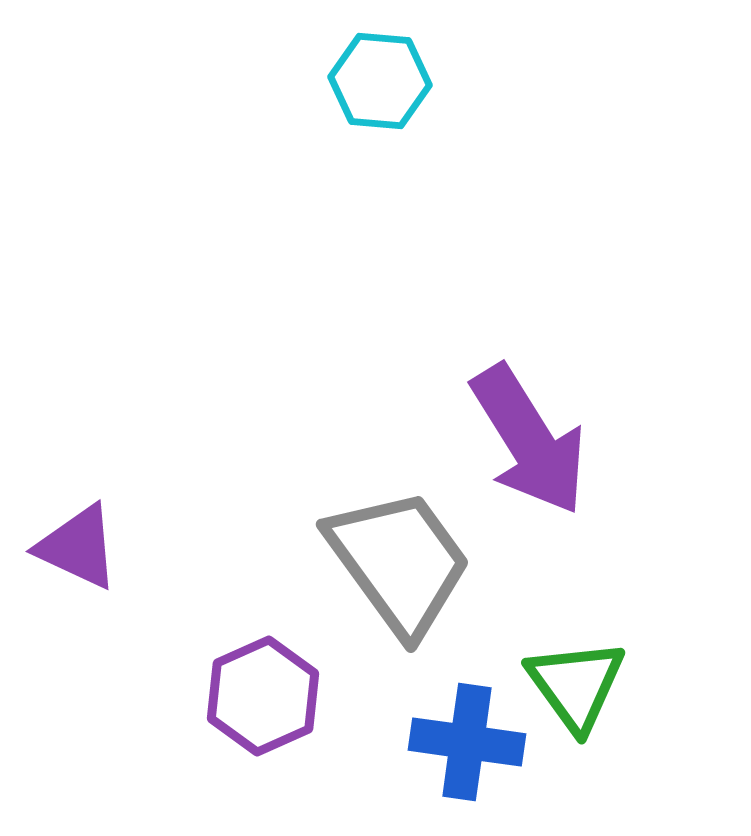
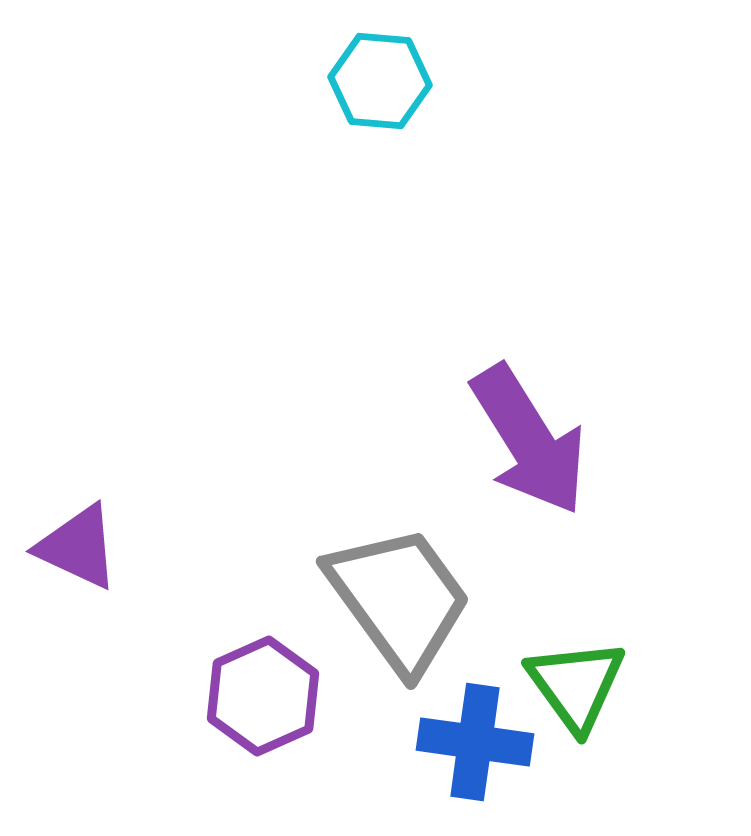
gray trapezoid: moved 37 px down
blue cross: moved 8 px right
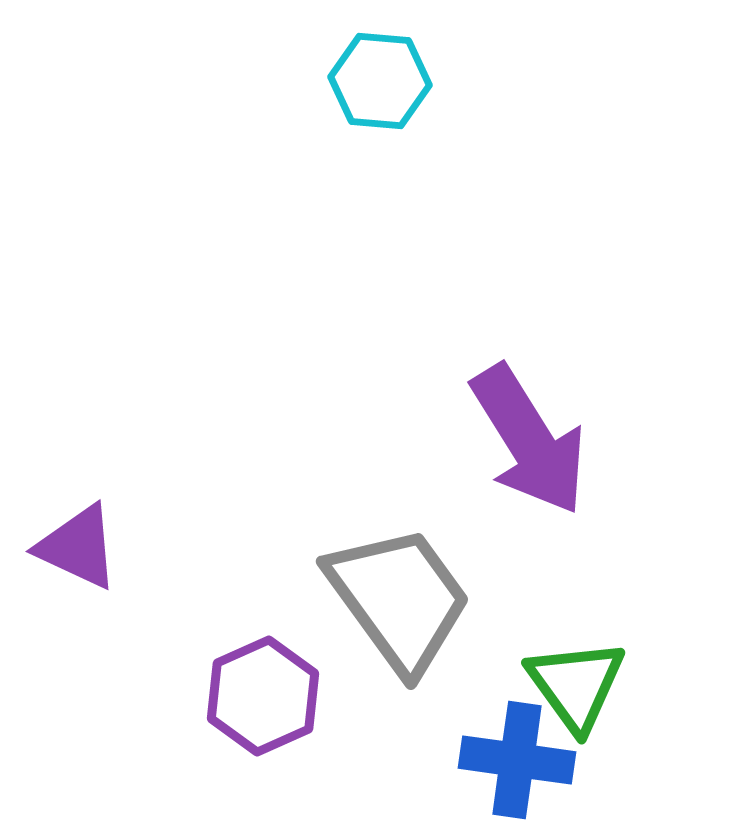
blue cross: moved 42 px right, 18 px down
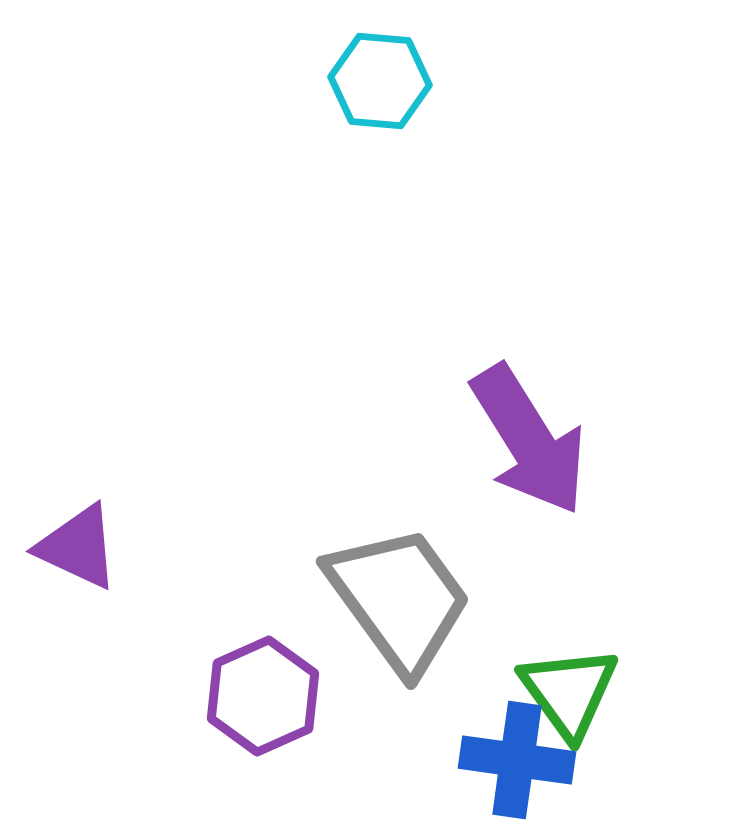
green triangle: moved 7 px left, 7 px down
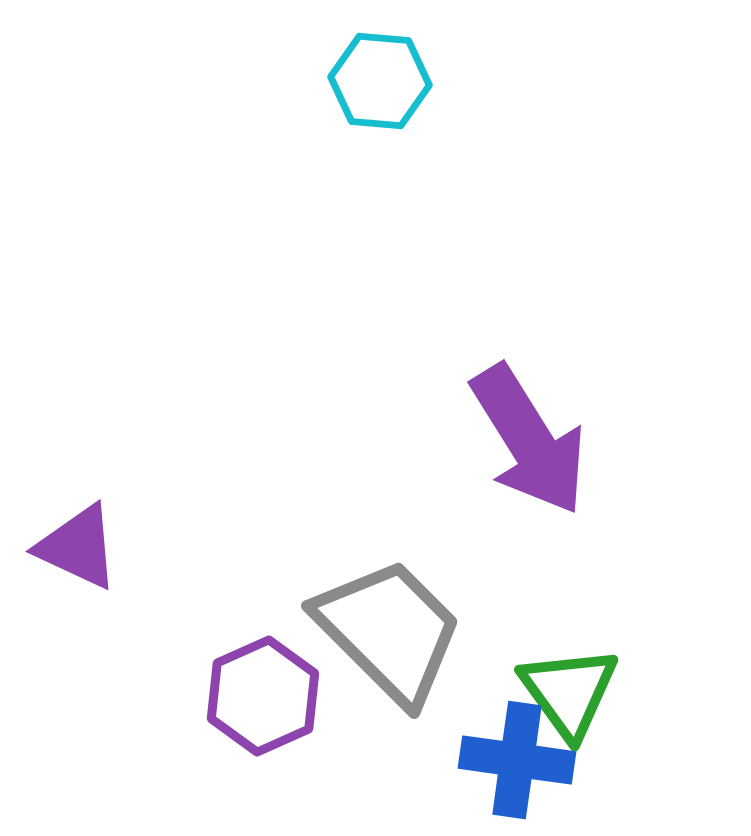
gray trapezoid: moved 10 px left, 32 px down; rotated 9 degrees counterclockwise
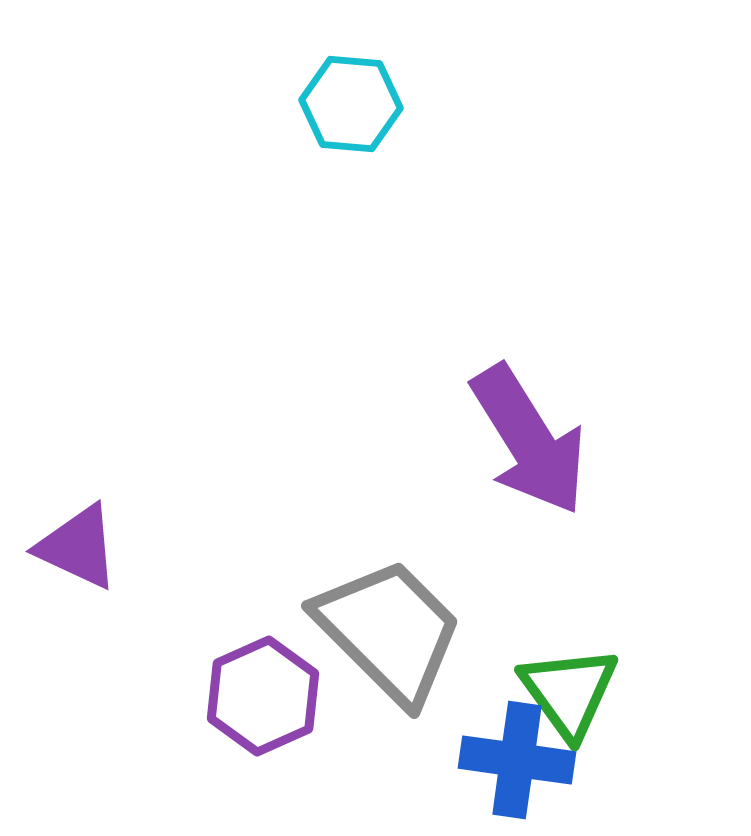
cyan hexagon: moved 29 px left, 23 px down
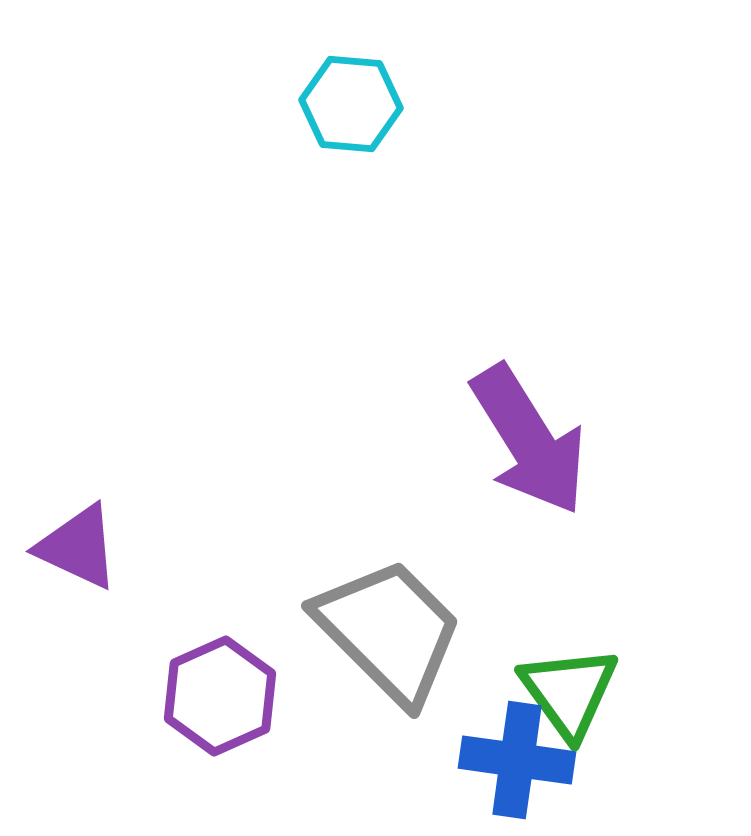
purple hexagon: moved 43 px left
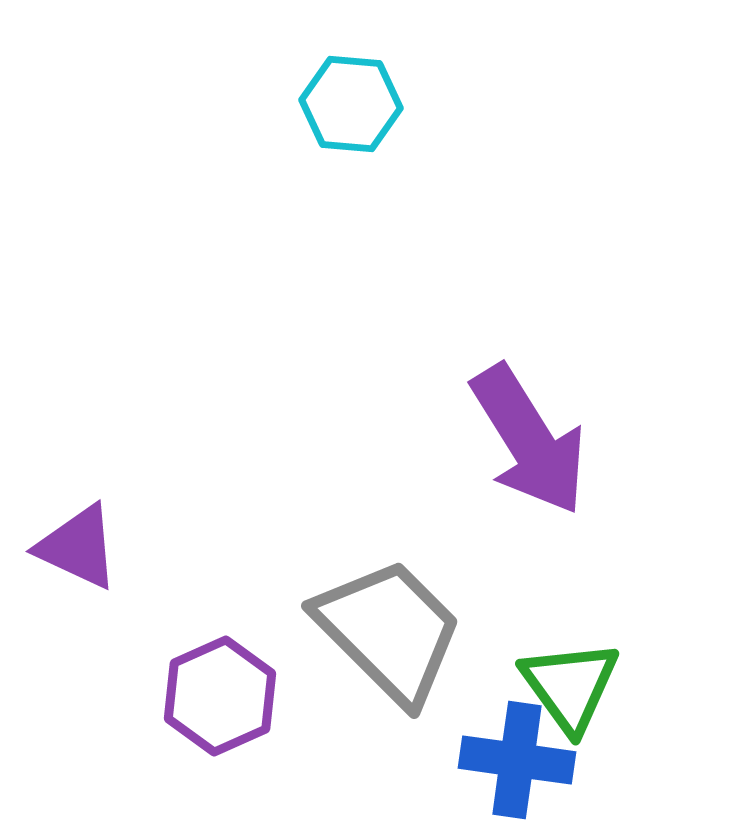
green triangle: moved 1 px right, 6 px up
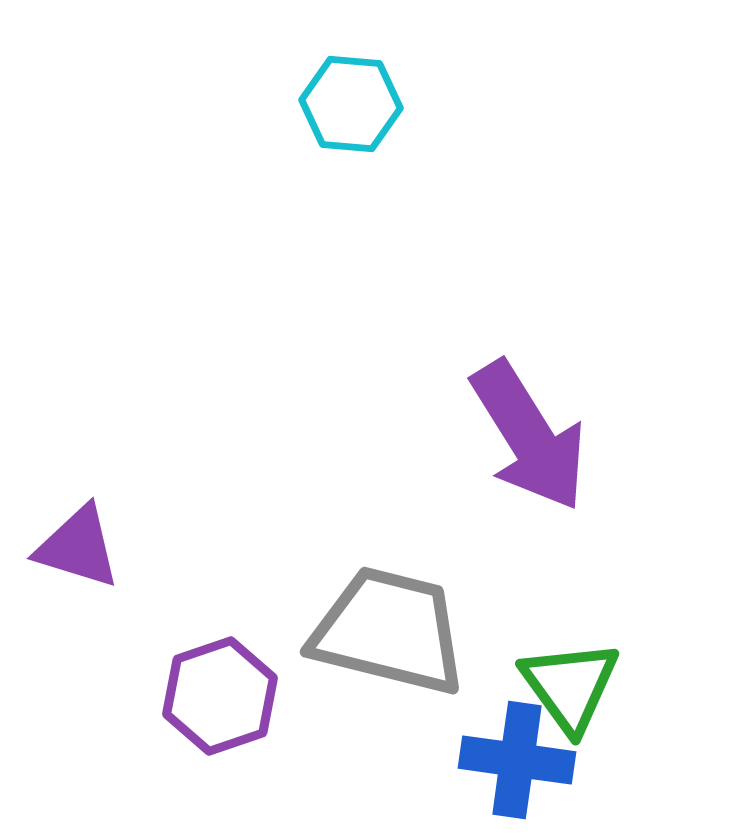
purple arrow: moved 4 px up
purple triangle: rotated 8 degrees counterclockwise
gray trapezoid: rotated 31 degrees counterclockwise
purple hexagon: rotated 5 degrees clockwise
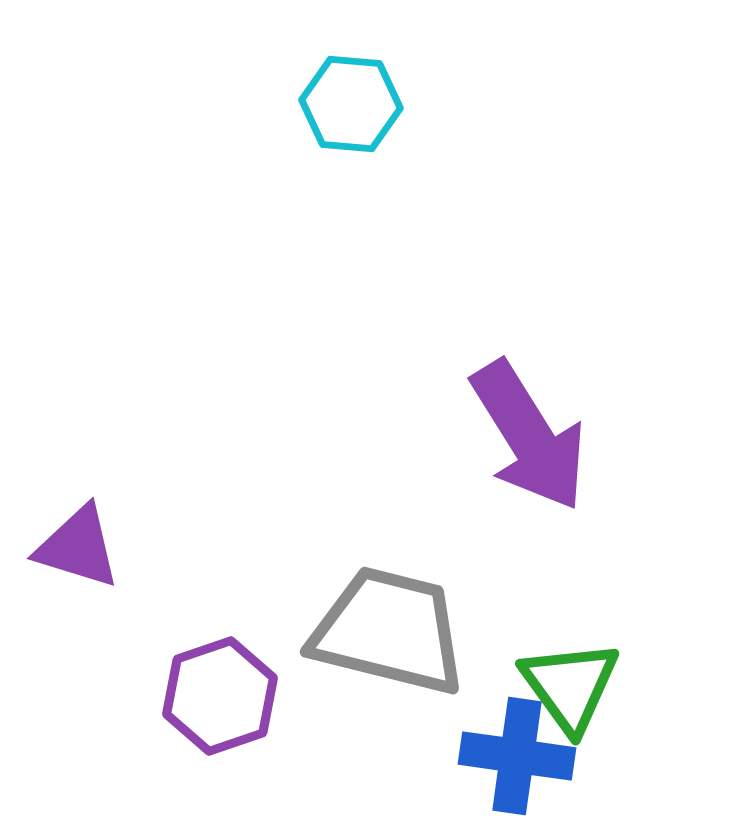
blue cross: moved 4 px up
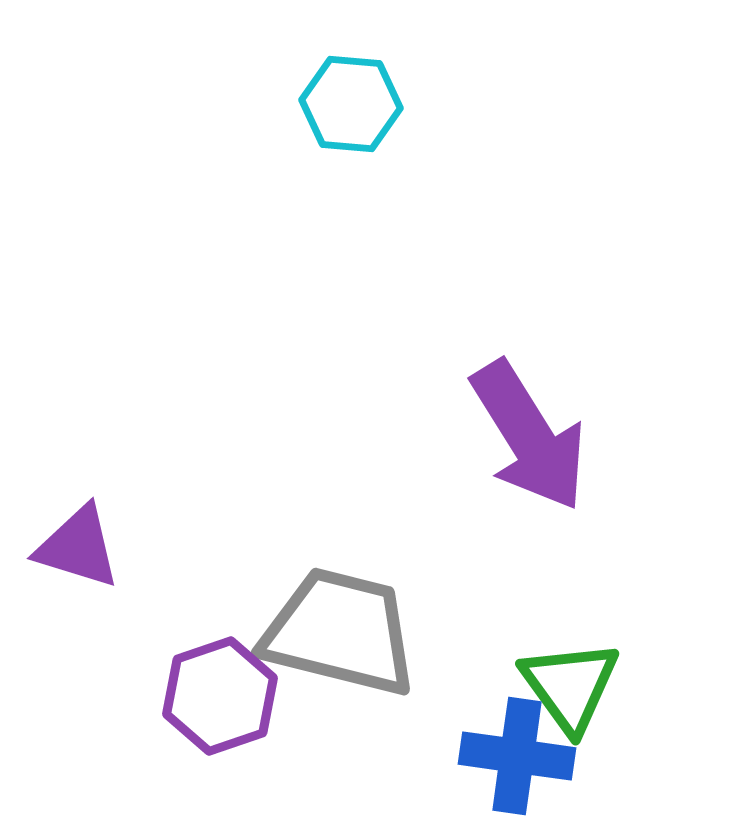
gray trapezoid: moved 49 px left, 1 px down
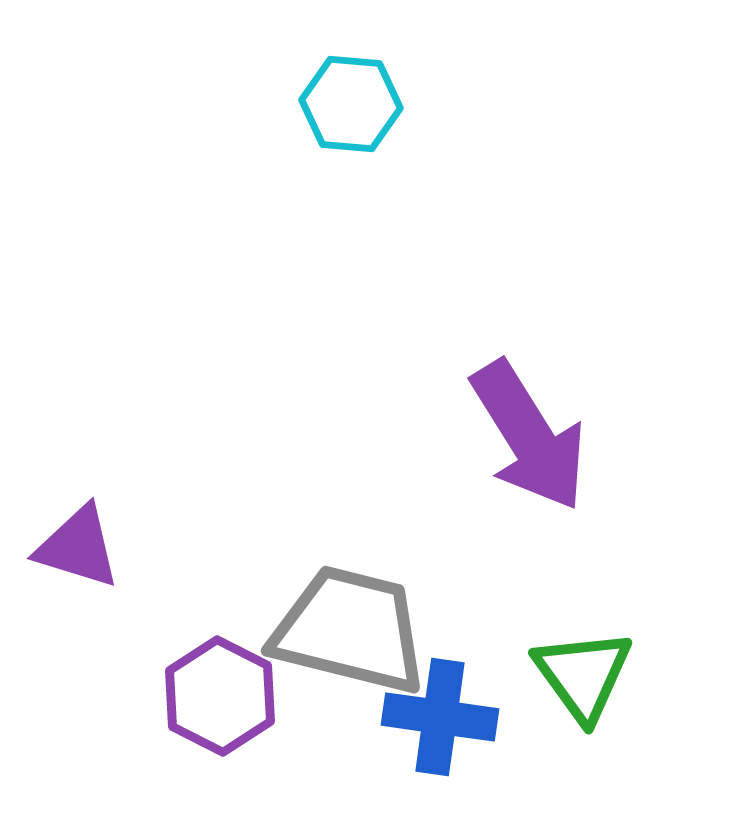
gray trapezoid: moved 10 px right, 2 px up
green triangle: moved 13 px right, 11 px up
purple hexagon: rotated 14 degrees counterclockwise
blue cross: moved 77 px left, 39 px up
